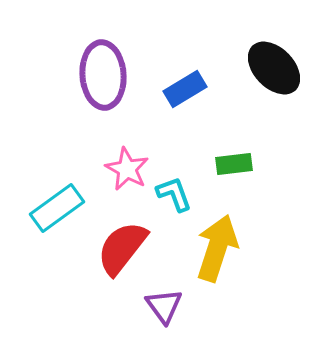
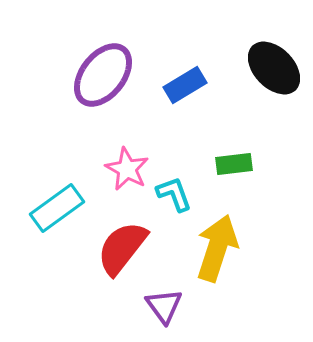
purple ellipse: rotated 42 degrees clockwise
blue rectangle: moved 4 px up
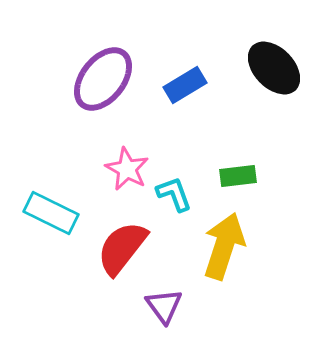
purple ellipse: moved 4 px down
green rectangle: moved 4 px right, 12 px down
cyan rectangle: moved 6 px left, 5 px down; rotated 62 degrees clockwise
yellow arrow: moved 7 px right, 2 px up
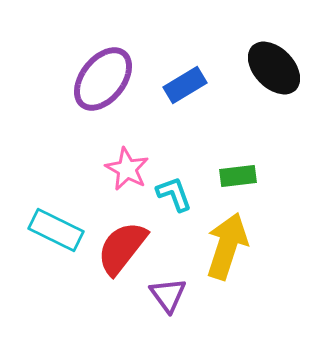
cyan rectangle: moved 5 px right, 17 px down
yellow arrow: moved 3 px right
purple triangle: moved 4 px right, 11 px up
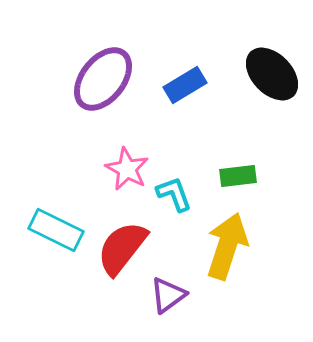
black ellipse: moved 2 px left, 6 px down
purple triangle: rotated 30 degrees clockwise
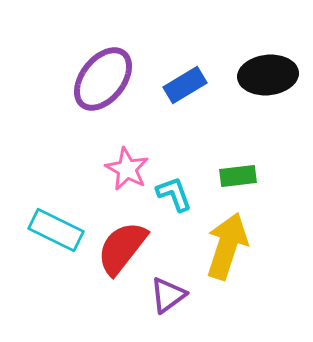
black ellipse: moved 4 px left, 1 px down; rotated 52 degrees counterclockwise
